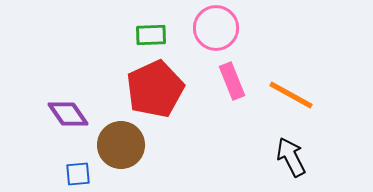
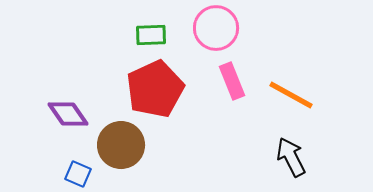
blue square: rotated 28 degrees clockwise
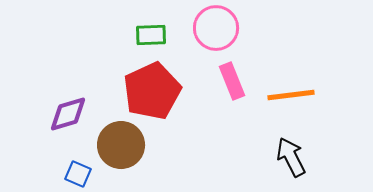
red pentagon: moved 3 px left, 2 px down
orange line: rotated 36 degrees counterclockwise
purple diamond: rotated 72 degrees counterclockwise
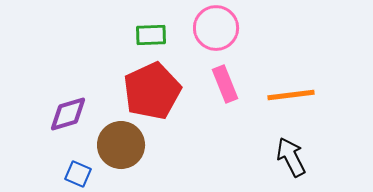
pink rectangle: moved 7 px left, 3 px down
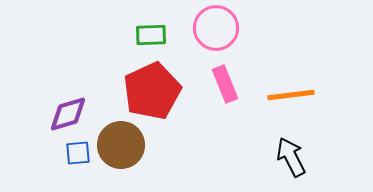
blue square: moved 21 px up; rotated 28 degrees counterclockwise
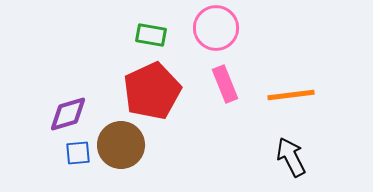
green rectangle: rotated 12 degrees clockwise
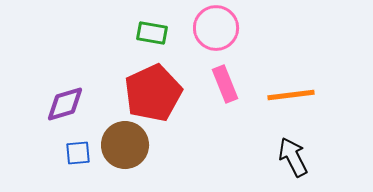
green rectangle: moved 1 px right, 2 px up
red pentagon: moved 1 px right, 2 px down
purple diamond: moved 3 px left, 10 px up
brown circle: moved 4 px right
black arrow: moved 2 px right
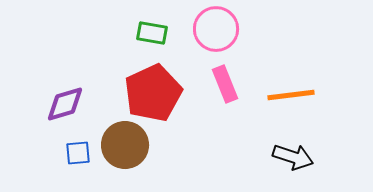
pink circle: moved 1 px down
black arrow: rotated 135 degrees clockwise
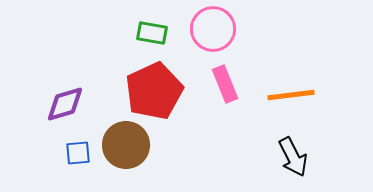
pink circle: moved 3 px left
red pentagon: moved 1 px right, 2 px up
brown circle: moved 1 px right
black arrow: rotated 45 degrees clockwise
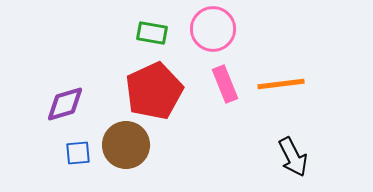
orange line: moved 10 px left, 11 px up
